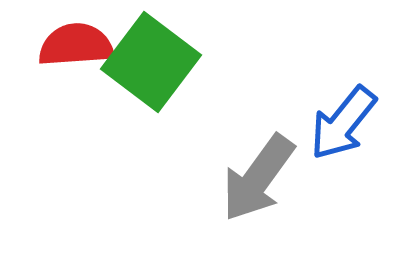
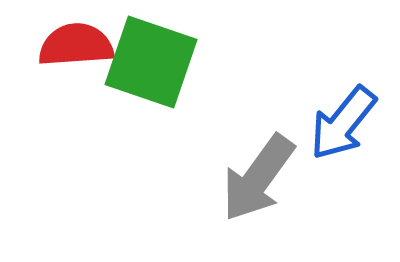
green square: rotated 18 degrees counterclockwise
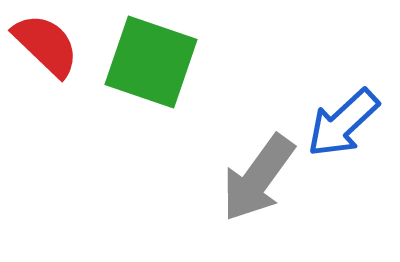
red semicircle: moved 30 px left; rotated 48 degrees clockwise
blue arrow: rotated 8 degrees clockwise
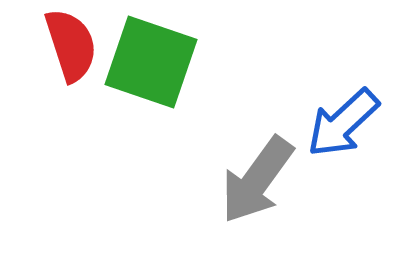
red semicircle: moved 25 px right; rotated 28 degrees clockwise
gray arrow: moved 1 px left, 2 px down
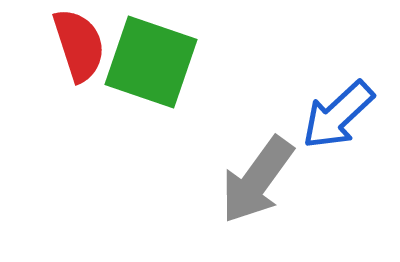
red semicircle: moved 8 px right
blue arrow: moved 5 px left, 8 px up
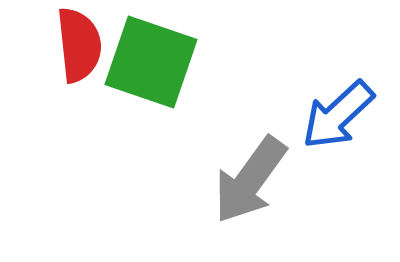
red semicircle: rotated 12 degrees clockwise
gray arrow: moved 7 px left
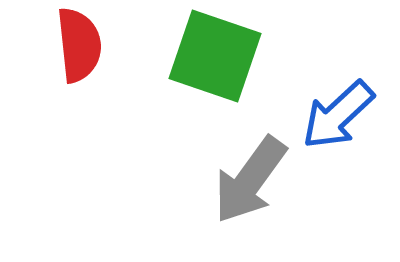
green square: moved 64 px right, 6 px up
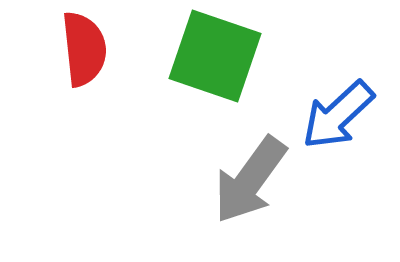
red semicircle: moved 5 px right, 4 px down
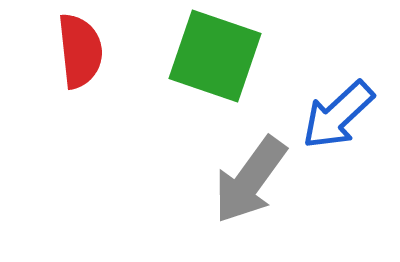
red semicircle: moved 4 px left, 2 px down
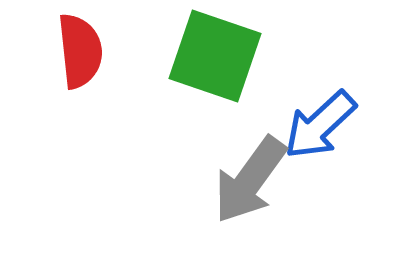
blue arrow: moved 18 px left, 10 px down
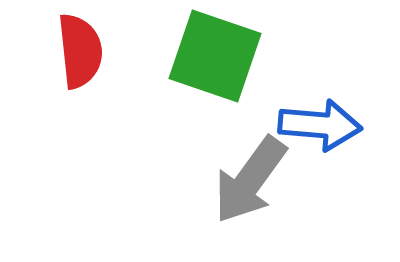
blue arrow: rotated 132 degrees counterclockwise
